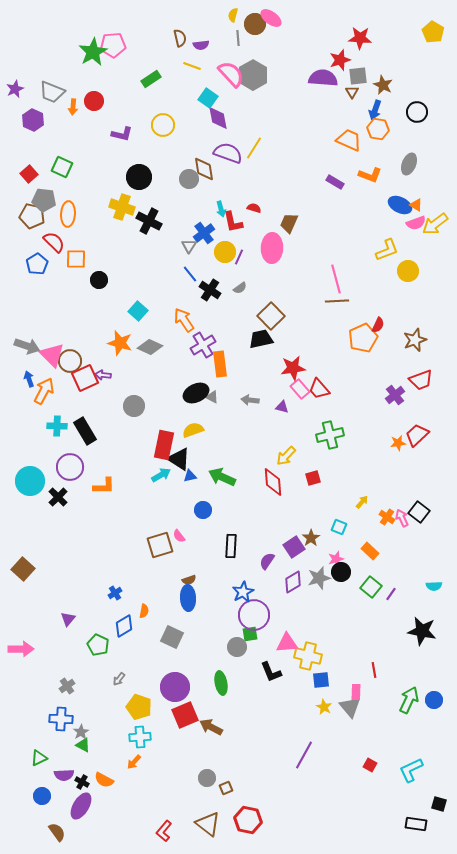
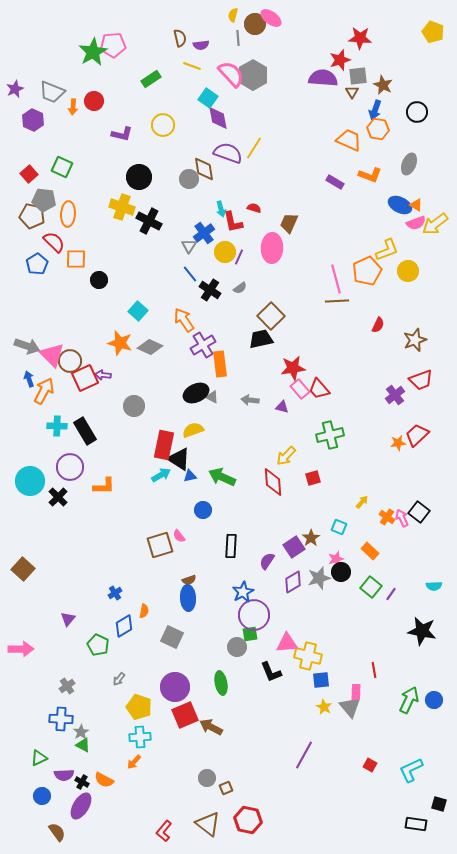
yellow pentagon at (433, 32): rotated 10 degrees counterclockwise
orange pentagon at (363, 338): moved 4 px right, 67 px up
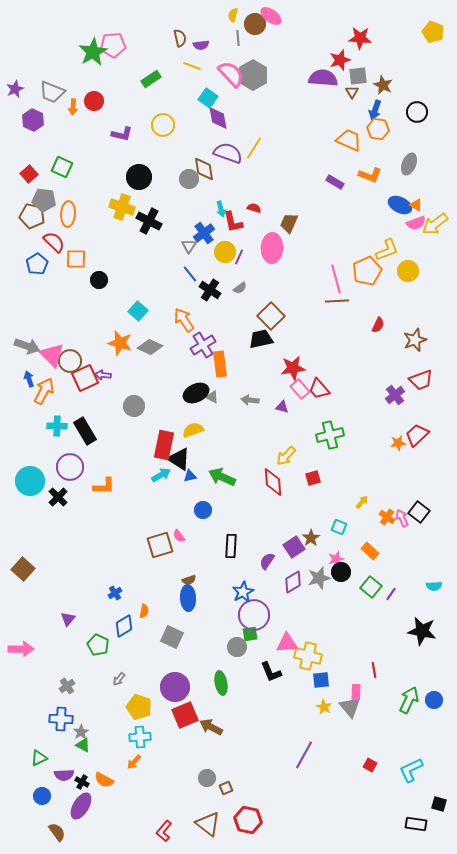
pink ellipse at (271, 18): moved 2 px up
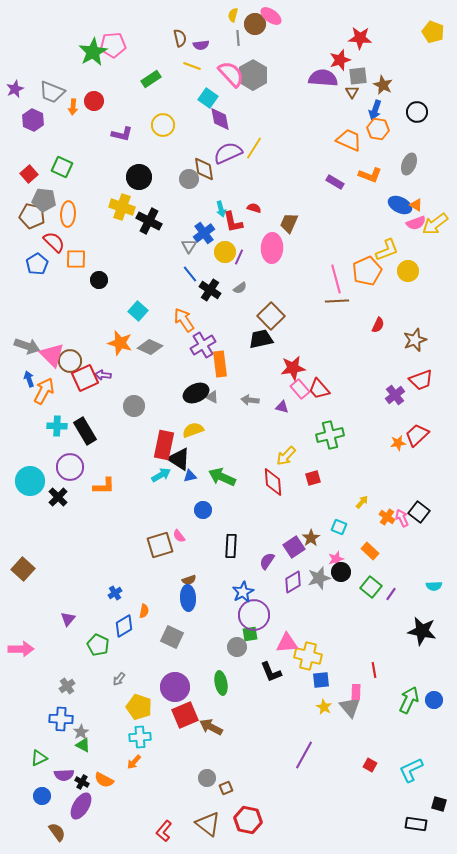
purple diamond at (218, 118): moved 2 px right, 1 px down
purple semicircle at (228, 153): rotated 44 degrees counterclockwise
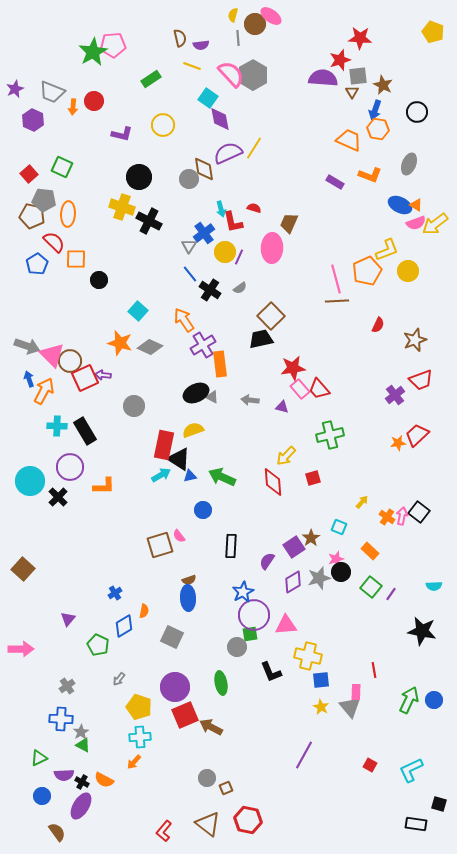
pink arrow at (402, 518): moved 2 px up; rotated 36 degrees clockwise
pink triangle at (287, 643): moved 1 px left, 18 px up
yellow star at (324, 707): moved 3 px left
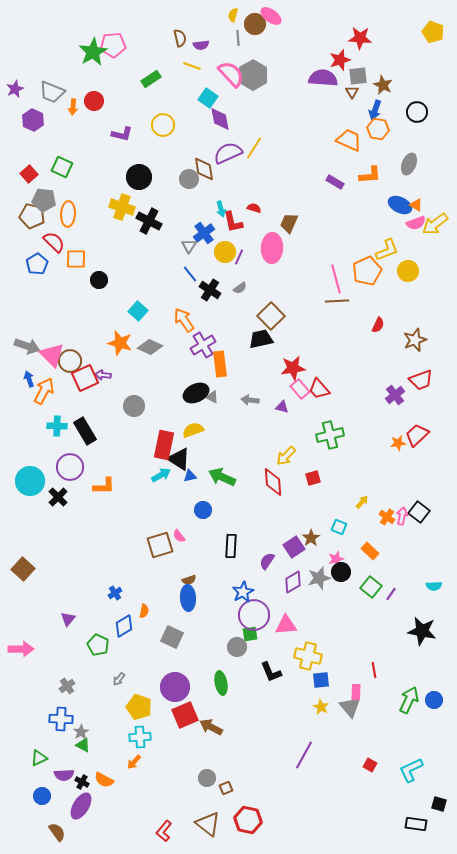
orange L-shape at (370, 175): rotated 25 degrees counterclockwise
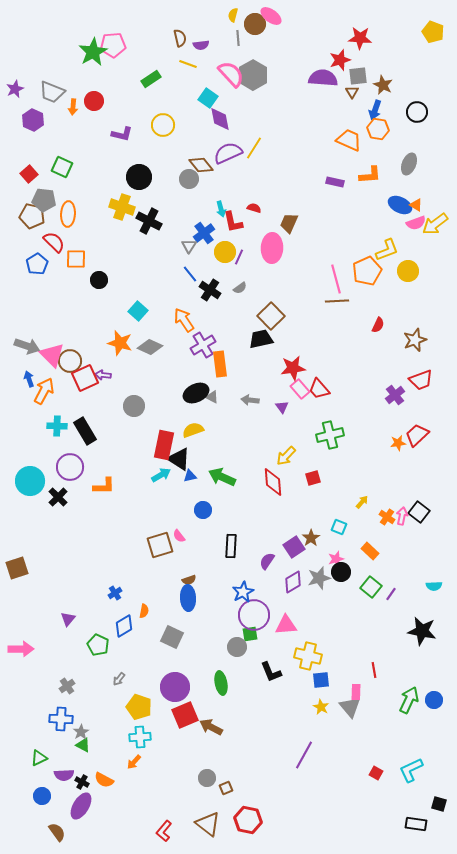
yellow line at (192, 66): moved 4 px left, 2 px up
brown diamond at (204, 169): moved 3 px left, 4 px up; rotated 30 degrees counterclockwise
purple rectangle at (335, 182): rotated 18 degrees counterclockwise
purple triangle at (282, 407): rotated 40 degrees clockwise
brown square at (23, 569): moved 6 px left, 1 px up; rotated 30 degrees clockwise
red square at (370, 765): moved 6 px right, 8 px down
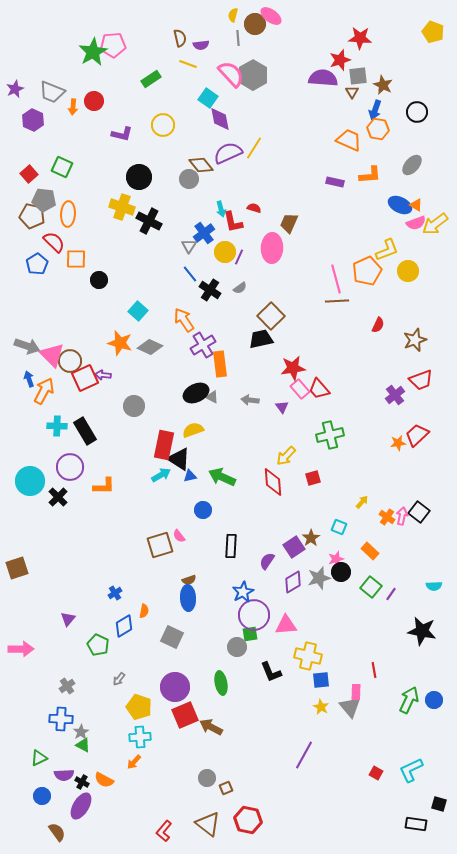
gray ellipse at (409, 164): moved 3 px right, 1 px down; rotated 20 degrees clockwise
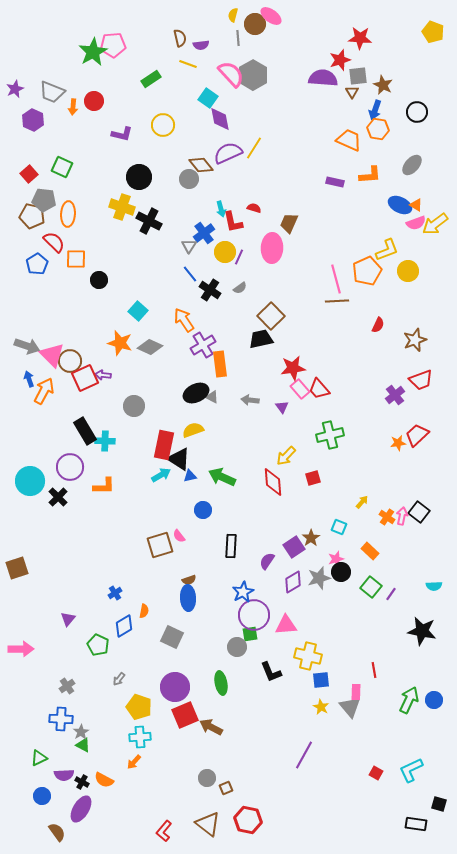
cyan cross at (57, 426): moved 48 px right, 15 px down
purple ellipse at (81, 806): moved 3 px down
